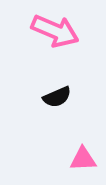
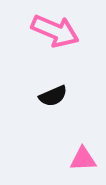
black semicircle: moved 4 px left, 1 px up
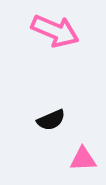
black semicircle: moved 2 px left, 24 px down
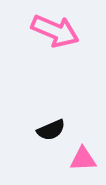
black semicircle: moved 10 px down
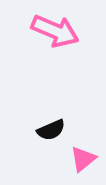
pink triangle: rotated 36 degrees counterclockwise
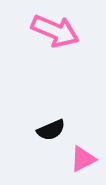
pink triangle: rotated 12 degrees clockwise
